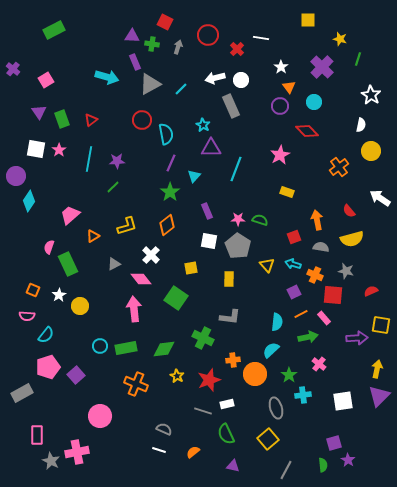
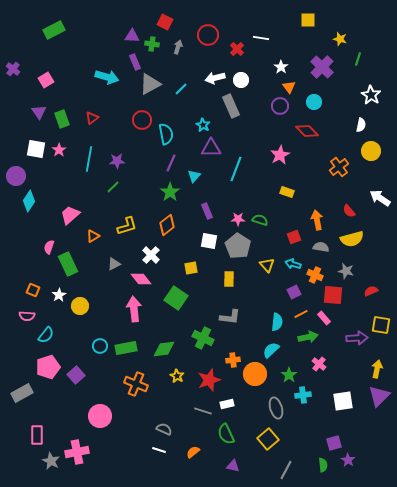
red triangle at (91, 120): moved 1 px right, 2 px up
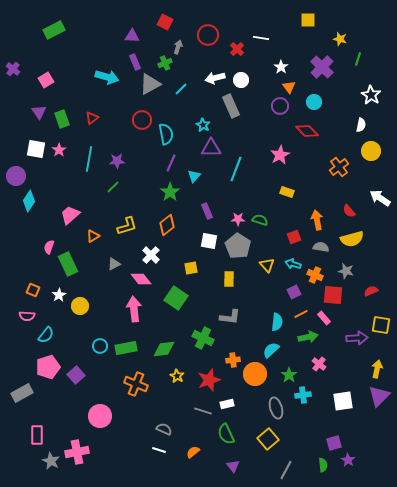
green cross at (152, 44): moved 13 px right, 19 px down; rotated 32 degrees counterclockwise
purple triangle at (233, 466): rotated 40 degrees clockwise
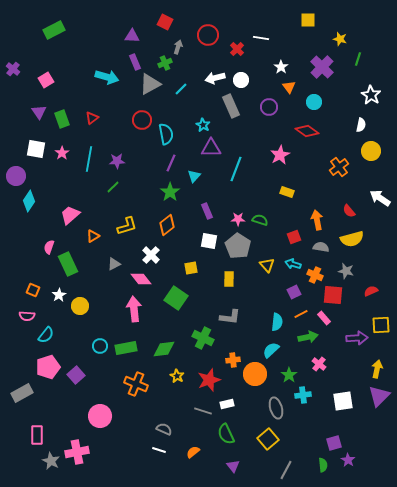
purple circle at (280, 106): moved 11 px left, 1 px down
red diamond at (307, 131): rotated 10 degrees counterclockwise
pink star at (59, 150): moved 3 px right, 3 px down
yellow square at (381, 325): rotated 12 degrees counterclockwise
